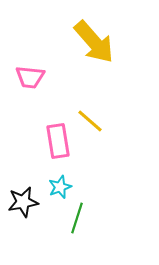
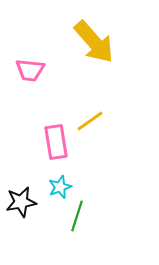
pink trapezoid: moved 7 px up
yellow line: rotated 76 degrees counterclockwise
pink rectangle: moved 2 px left, 1 px down
black star: moved 2 px left
green line: moved 2 px up
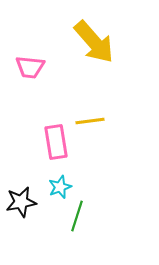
pink trapezoid: moved 3 px up
yellow line: rotated 28 degrees clockwise
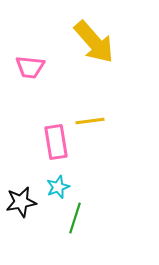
cyan star: moved 2 px left
green line: moved 2 px left, 2 px down
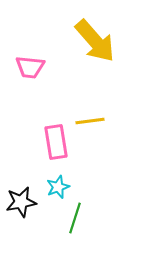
yellow arrow: moved 1 px right, 1 px up
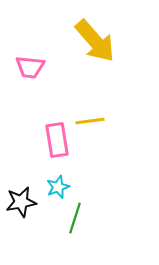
pink rectangle: moved 1 px right, 2 px up
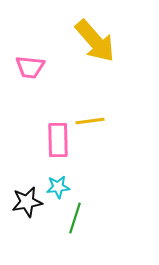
pink rectangle: moved 1 px right; rotated 8 degrees clockwise
cyan star: rotated 15 degrees clockwise
black star: moved 6 px right
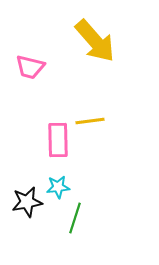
pink trapezoid: rotated 8 degrees clockwise
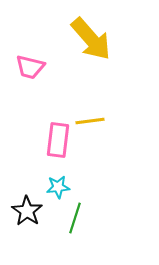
yellow arrow: moved 4 px left, 2 px up
pink rectangle: rotated 8 degrees clockwise
black star: moved 9 px down; rotated 28 degrees counterclockwise
